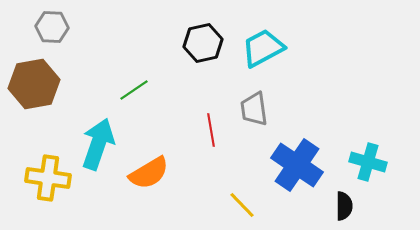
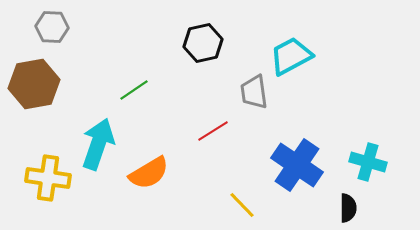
cyan trapezoid: moved 28 px right, 8 px down
gray trapezoid: moved 17 px up
red line: moved 2 px right, 1 px down; rotated 68 degrees clockwise
black semicircle: moved 4 px right, 2 px down
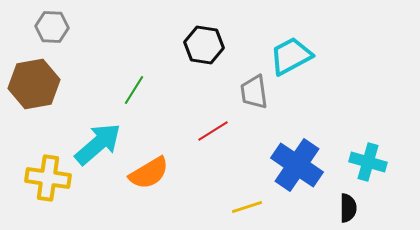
black hexagon: moved 1 px right, 2 px down; rotated 21 degrees clockwise
green line: rotated 24 degrees counterclockwise
cyan arrow: rotated 30 degrees clockwise
yellow line: moved 5 px right, 2 px down; rotated 64 degrees counterclockwise
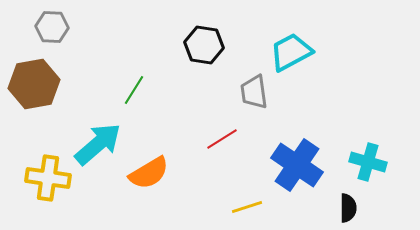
cyan trapezoid: moved 4 px up
red line: moved 9 px right, 8 px down
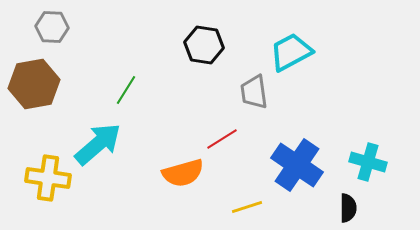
green line: moved 8 px left
orange semicircle: moved 34 px right; rotated 15 degrees clockwise
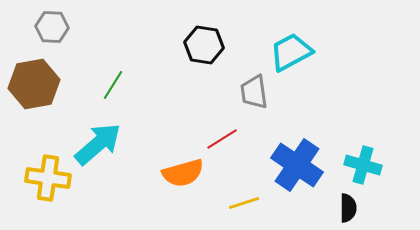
green line: moved 13 px left, 5 px up
cyan cross: moved 5 px left, 3 px down
yellow line: moved 3 px left, 4 px up
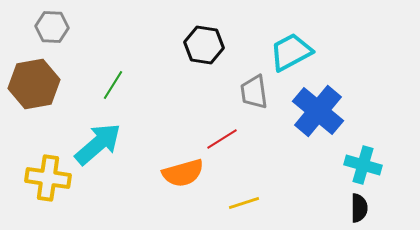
blue cross: moved 21 px right, 54 px up; rotated 6 degrees clockwise
black semicircle: moved 11 px right
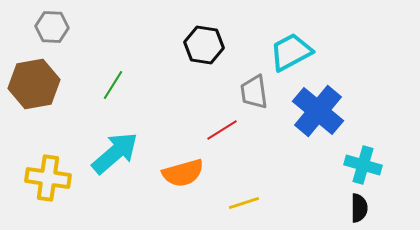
red line: moved 9 px up
cyan arrow: moved 17 px right, 9 px down
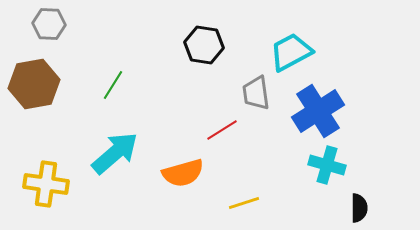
gray hexagon: moved 3 px left, 3 px up
gray trapezoid: moved 2 px right, 1 px down
blue cross: rotated 18 degrees clockwise
cyan cross: moved 36 px left
yellow cross: moved 2 px left, 6 px down
